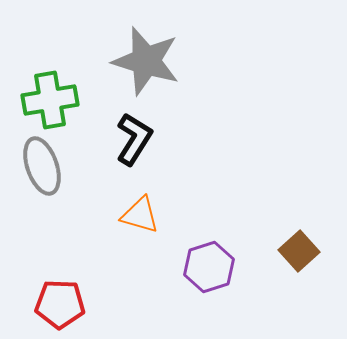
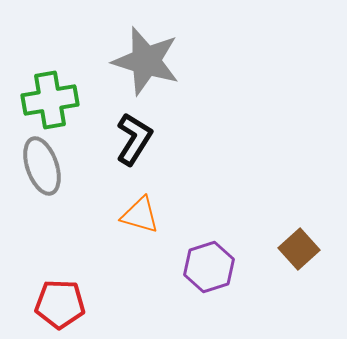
brown square: moved 2 px up
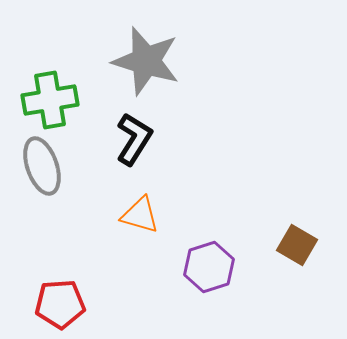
brown square: moved 2 px left, 4 px up; rotated 18 degrees counterclockwise
red pentagon: rotated 6 degrees counterclockwise
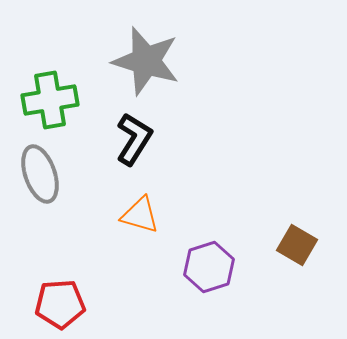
gray ellipse: moved 2 px left, 8 px down
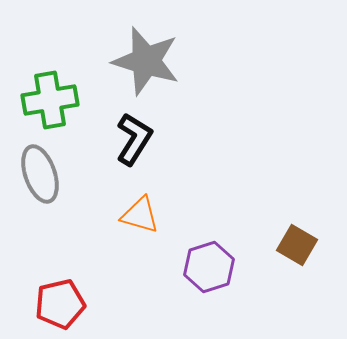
red pentagon: rotated 9 degrees counterclockwise
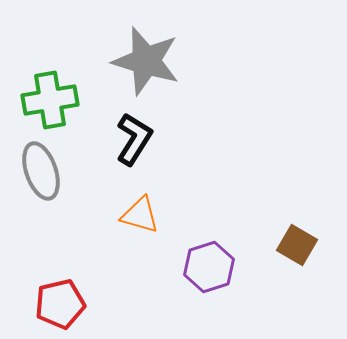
gray ellipse: moved 1 px right, 3 px up
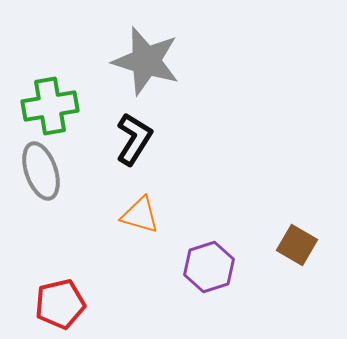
green cross: moved 6 px down
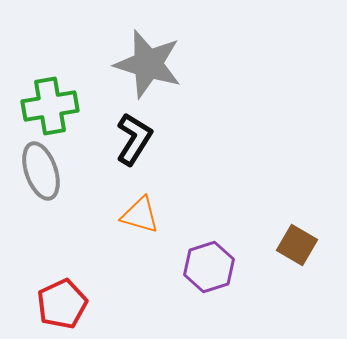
gray star: moved 2 px right, 3 px down
red pentagon: moved 2 px right; rotated 12 degrees counterclockwise
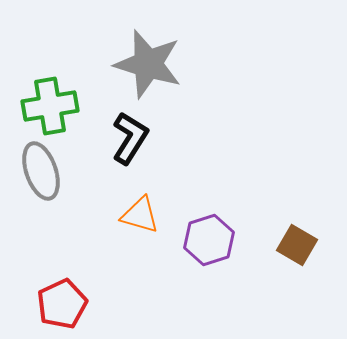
black L-shape: moved 4 px left, 1 px up
purple hexagon: moved 27 px up
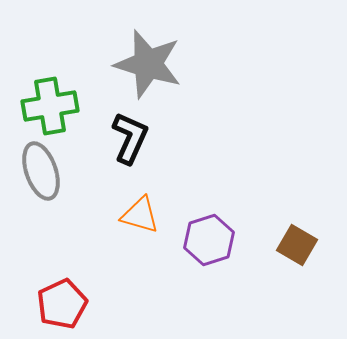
black L-shape: rotated 8 degrees counterclockwise
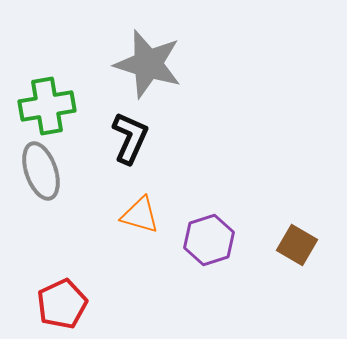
green cross: moved 3 px left
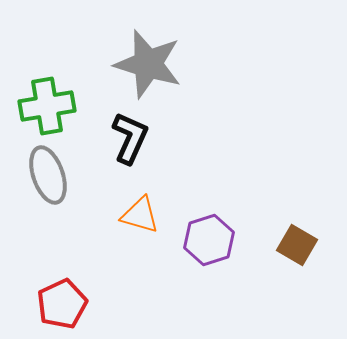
gray ellipse: moved 7 px right, 4 px down
